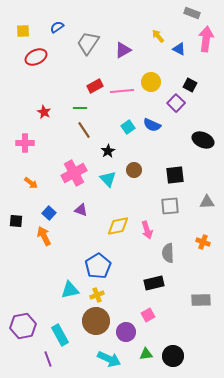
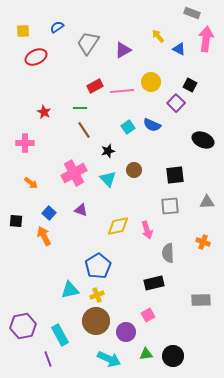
black star at (108, 151): rotated 16 degrees clockwise
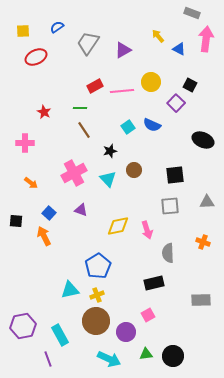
black star at (108, 151): moved 2 px right
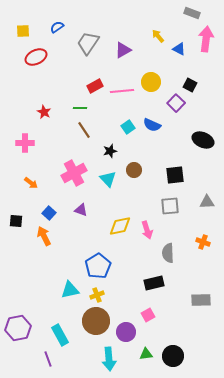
yellow diamond at (118, 226): moved 2 px right
purple hexagon at (23, 326): moved 5 px left, 2 px down
cyan arrow at (109, 359): rotated 60 degrees clockwise
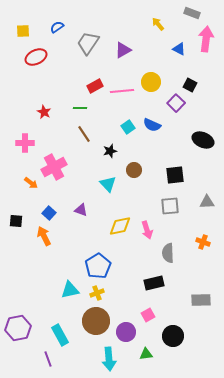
yellow arrow at (158, 36): moved 12 px up
brown line at (84, 130): moved 4 px down
pink cross at (74, 173): moved 20 px left, 6 px up
cyan triangle at (108, 179): moved 5 px down
yellow cross at (97, 295): moved 2 px up
black circle at (173, 356): moved 20 px up
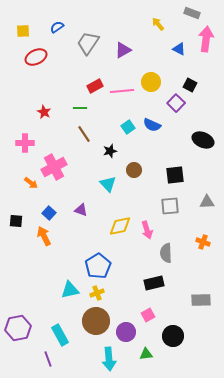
gray semicircle at (168, 253): moved 2 px left
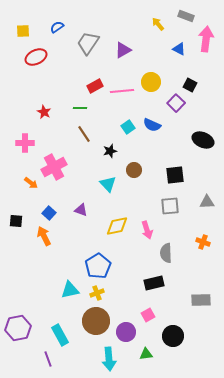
gray rectangle at (192, 13): moved 6 px left, 3 px down
yellow diamond at (120, 226): moved 3 px left
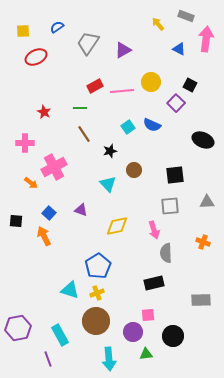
pink arrow at (147, 230): moved 7 px right
cyan triangle at (70, 290): rotated 30 degrees clockwise
pink square at (148, 315): rotated 24 degrees clockwise
purple circle at (126, 332): moved 7 px right
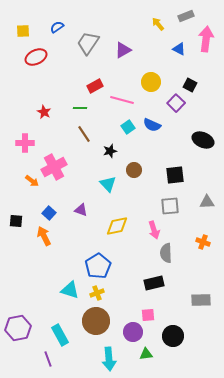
gray rectangle at (186, 16): rotated 42 degrees counterclockwise
pink line at (122, 91): moved 9 px down; rotated 20 degrees clockwise
orange arrow at (31, 183): moved 1 px right, 2 px up
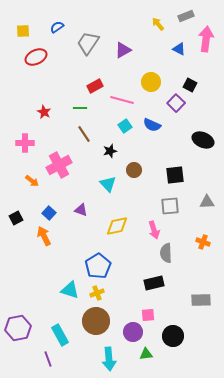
cyan square at (128, 127): moved 3 px left, 1 px up
pink cross at (54, 167): moved 5 px right, 2 px up
black square at (16, 221): moved 3 px up; rotated 32 degrees counterclockwise
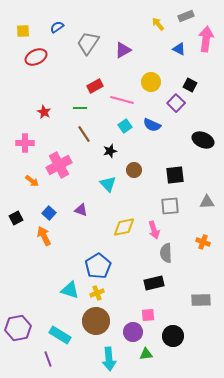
yellow diamond at (117, 226): moved 7 px right, 1 px down
cyan rectangle at (60, 335): rotated 30 degrees counterclockwise
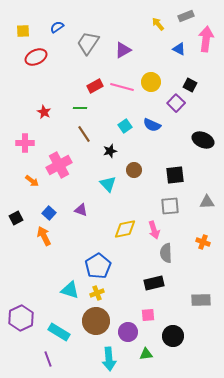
pink line at (122, 100): moved 13 px up
yellow diamond at (124, 227): moved 1 px right, 2 px down
purple hexagon at (18, 328): moved 3 px right, 10 px up; rotated 15 degrees counterclockwise
purple circle at (133, 332): moved 5 px left
cyan rectangle at (60, 335): moved 1 px left, 3 px up
